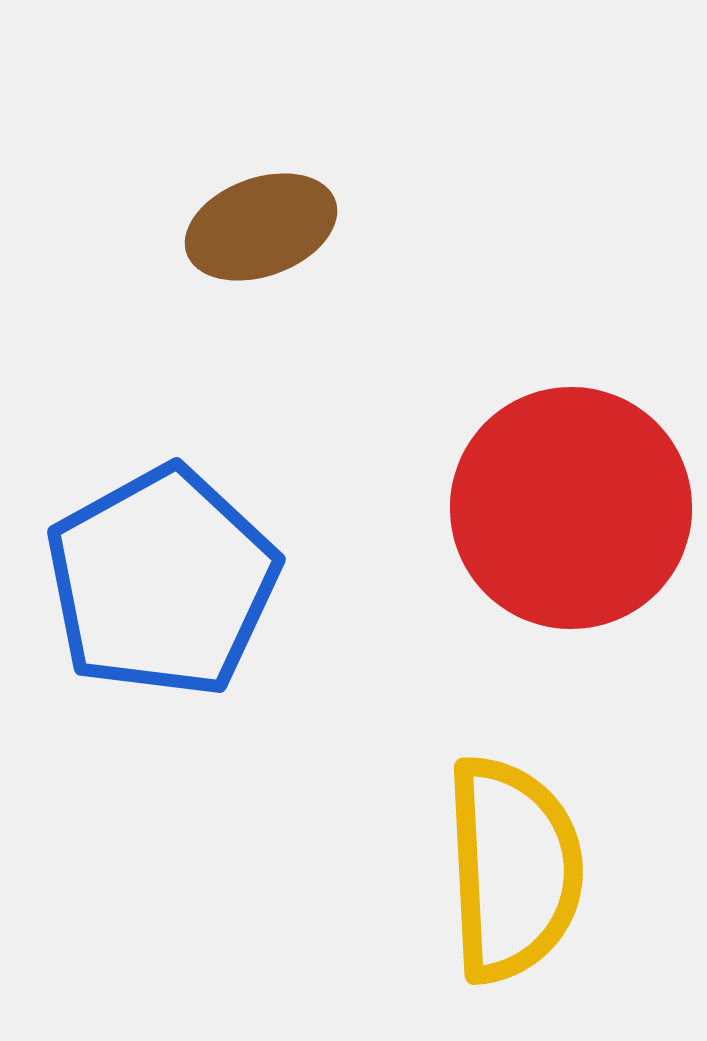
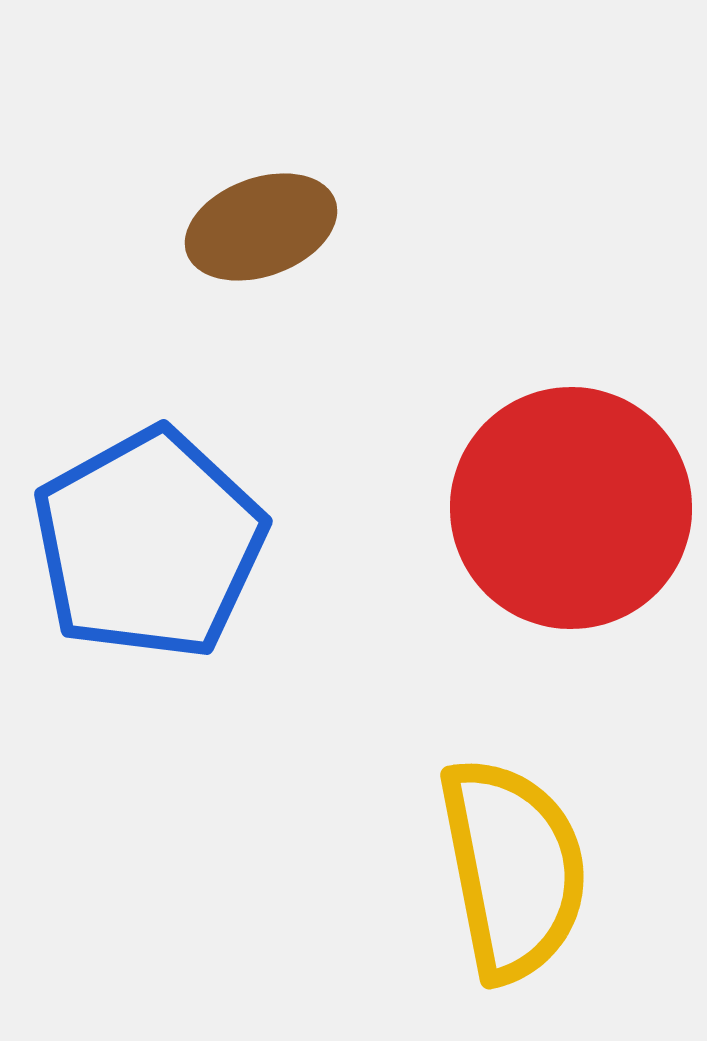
blue pentagon: moved 13 px left, 38 px up
yellow semicircle: rotated 8 degrees counterclockwise
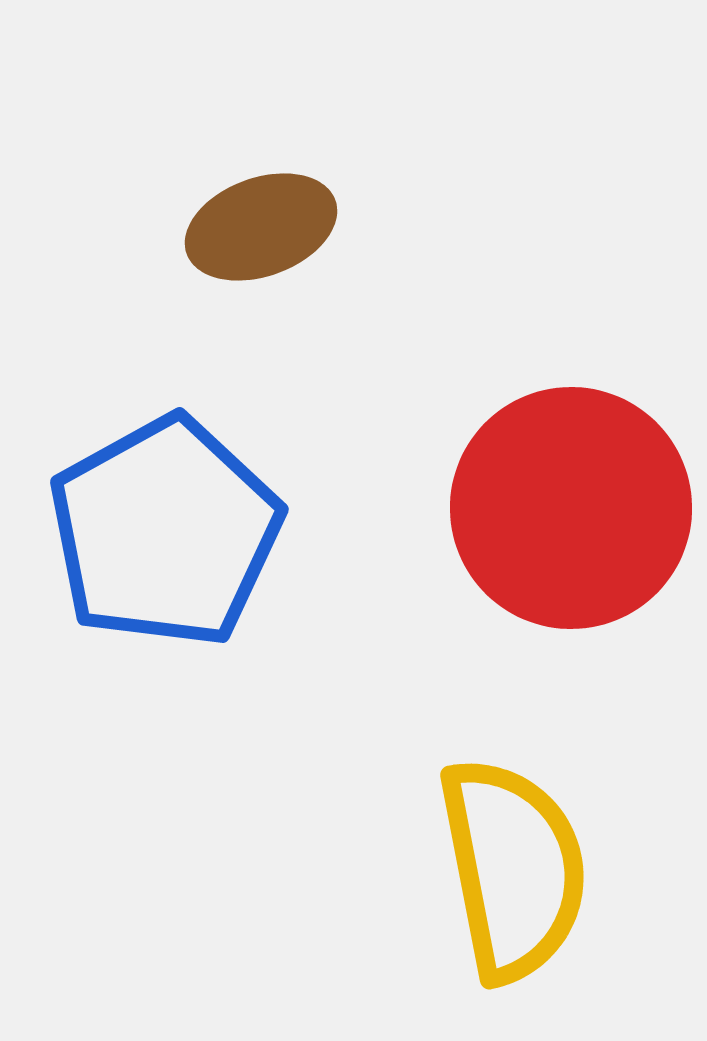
blue pentagon: moved 16 px right, 12 px up
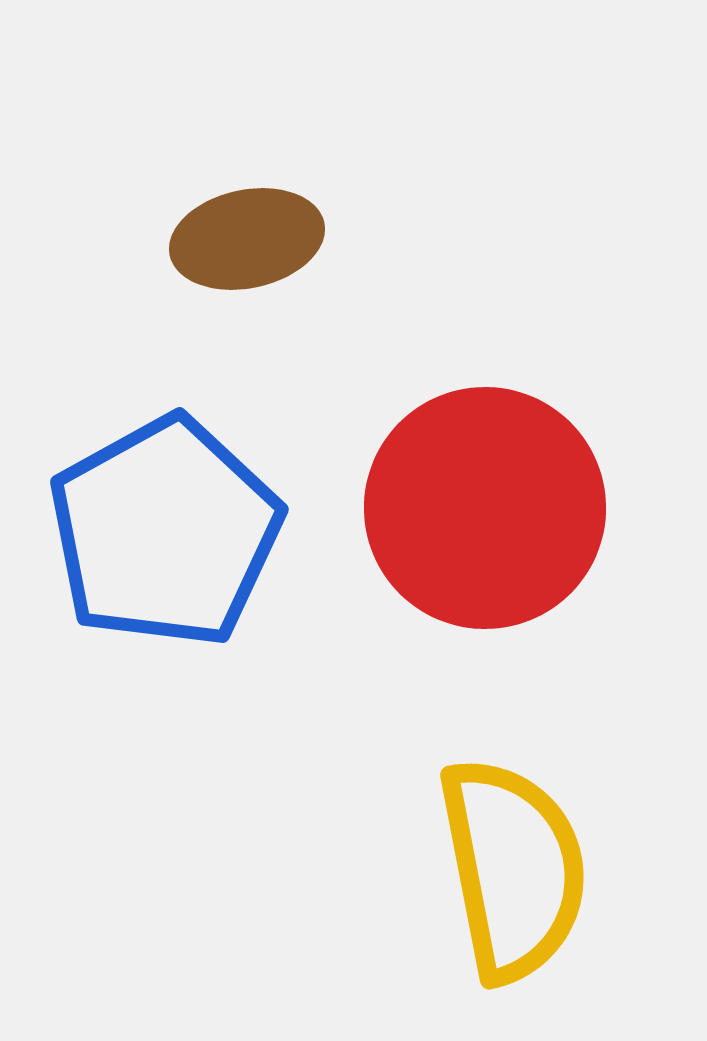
brown ellipse: moved 14 px left, 12 px down; rotated 8 degrees clockwise
red circle: moved 86 px left
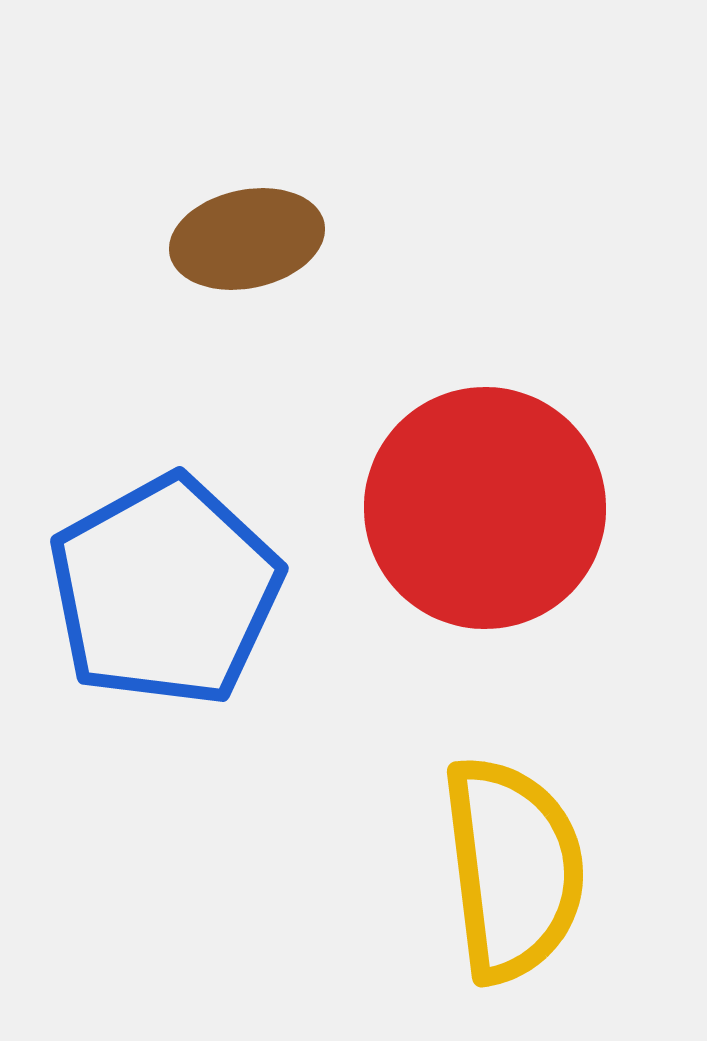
blue pentagon: moved 59 px down
yellow semicircle: rotated 4 degrees clockwise
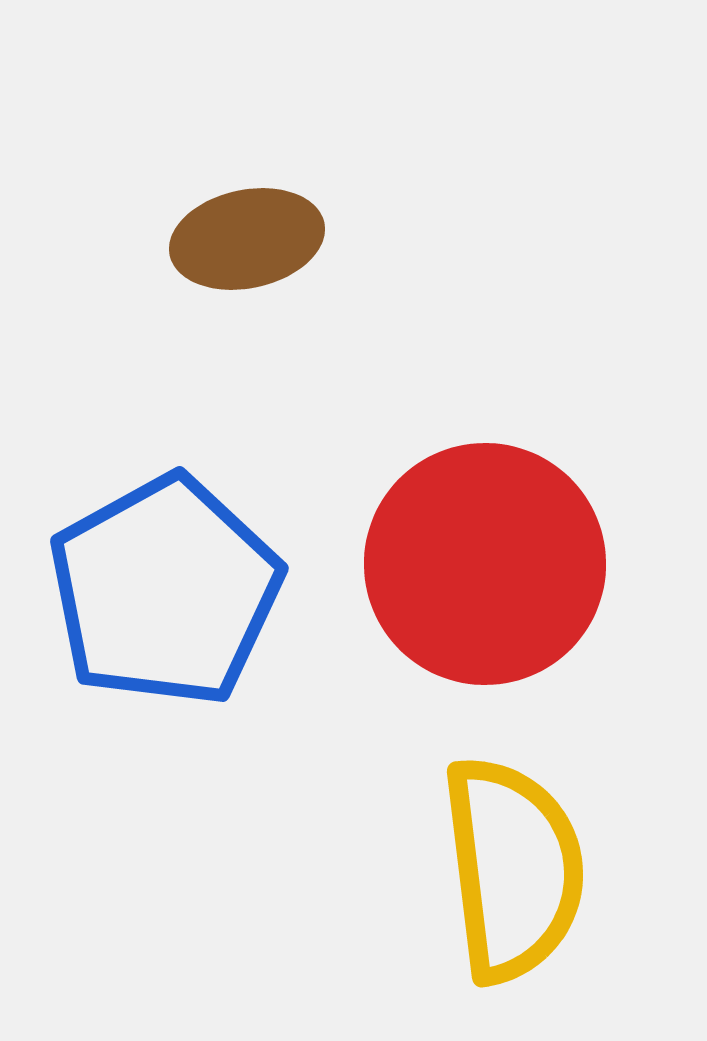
red circle: moved 56 px down
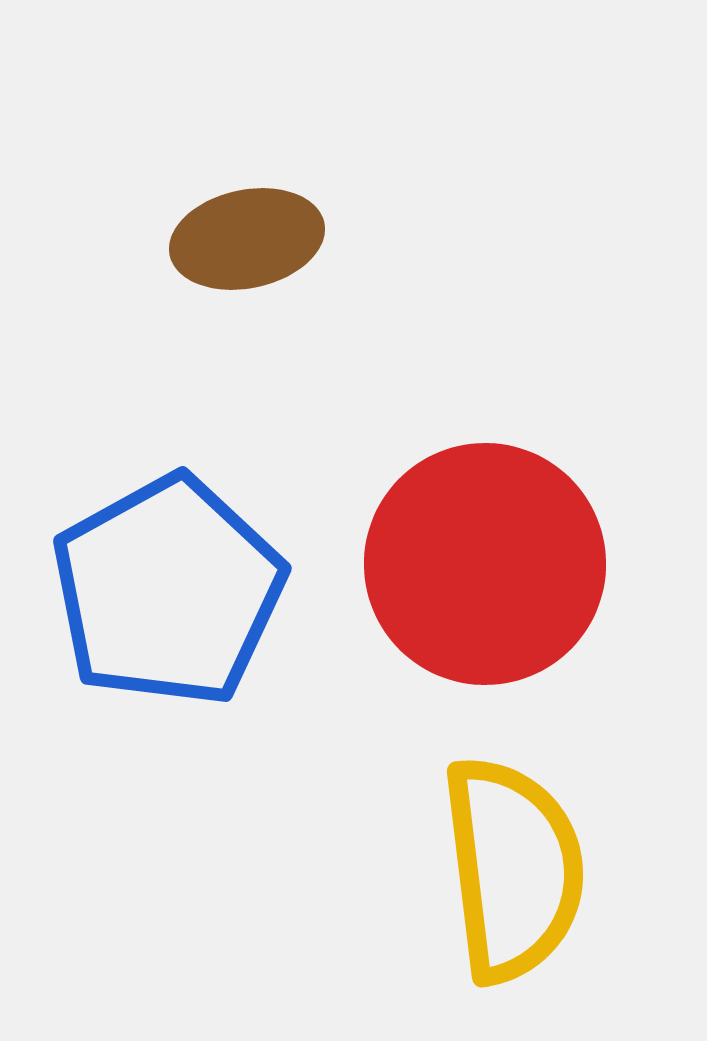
blue pentagon: moved 3 px right
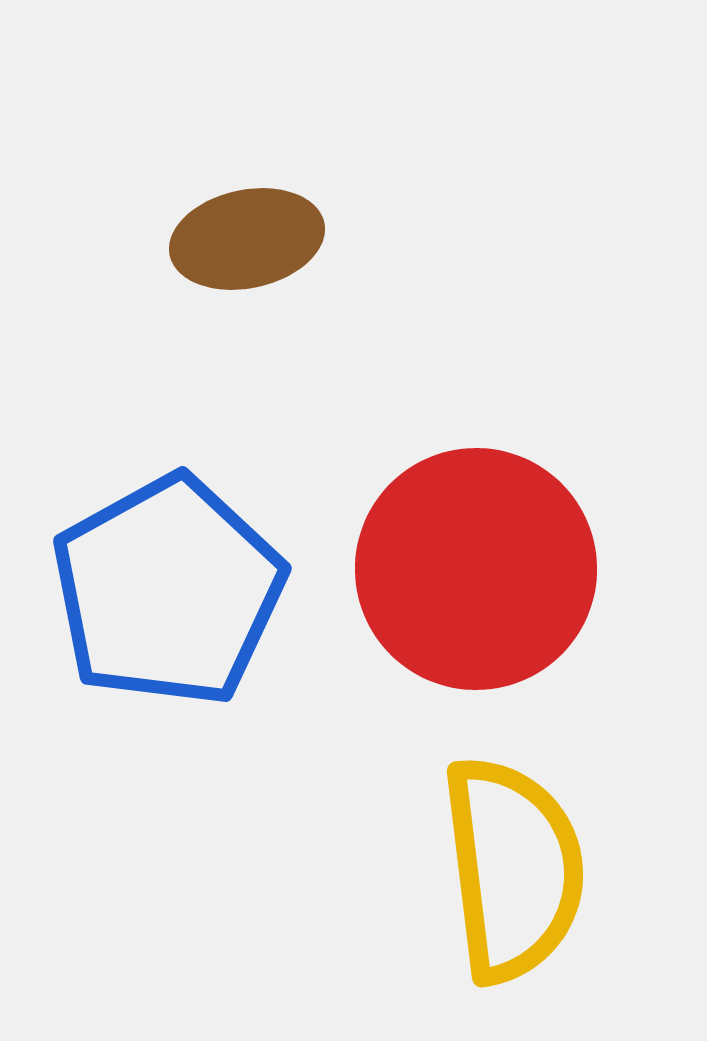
red circle: moved 9 px left, 5 px down
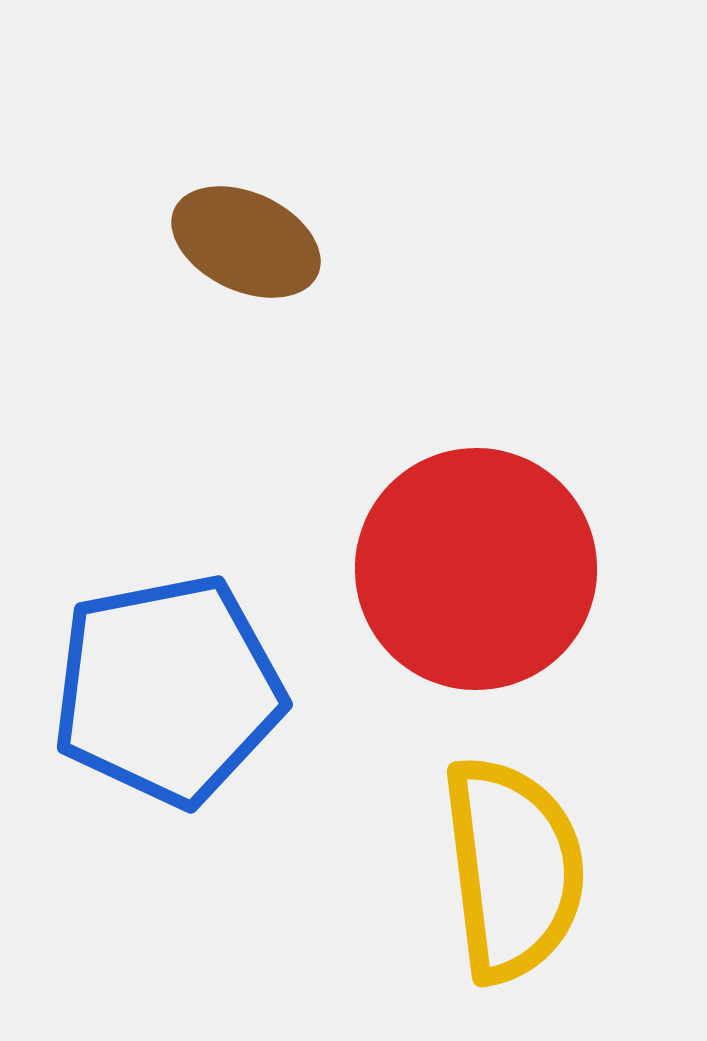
brown ellipse: moved 1 px left, 3 px down; rotated 37 degrees clockwise
blue pentagon: moved 99 px down; rotated 18 degrees clockwise
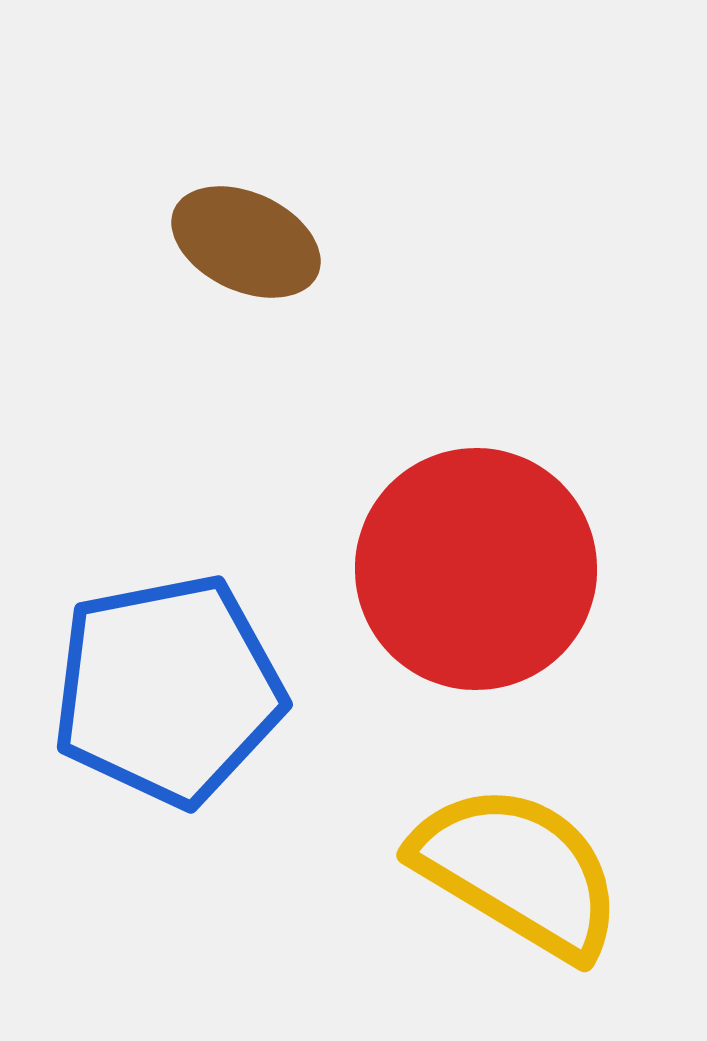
yellow semicircle: moved 5 px right, 2 px down; rotated 52 degrees counterclockwise
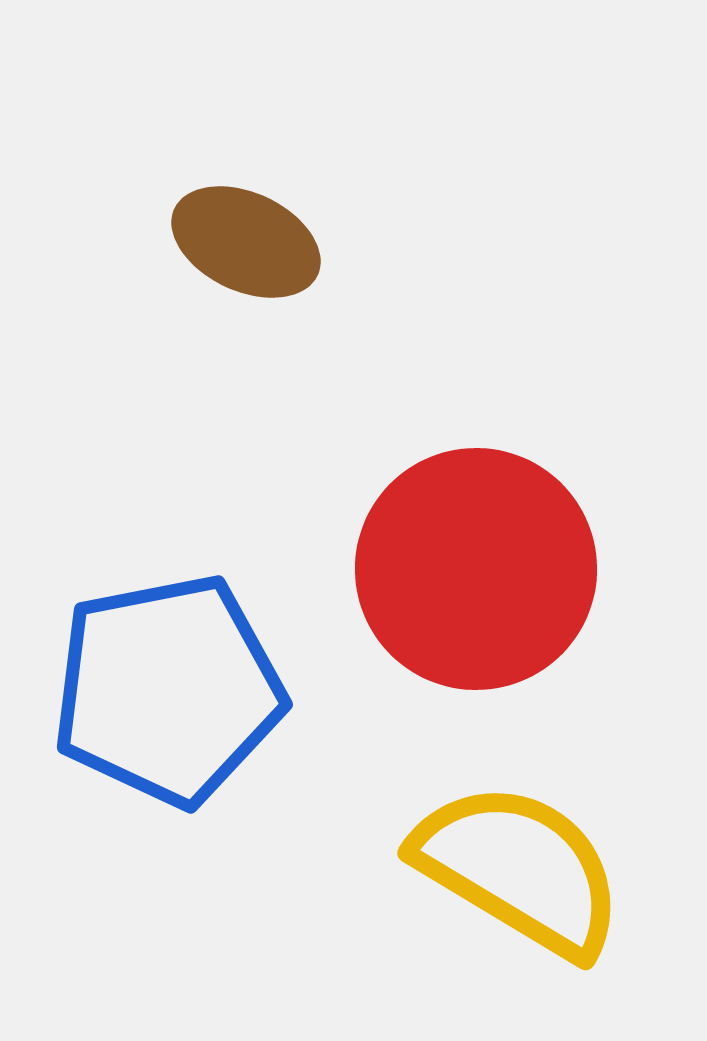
yellow semicircle: moved 1 px right, 2 px up
